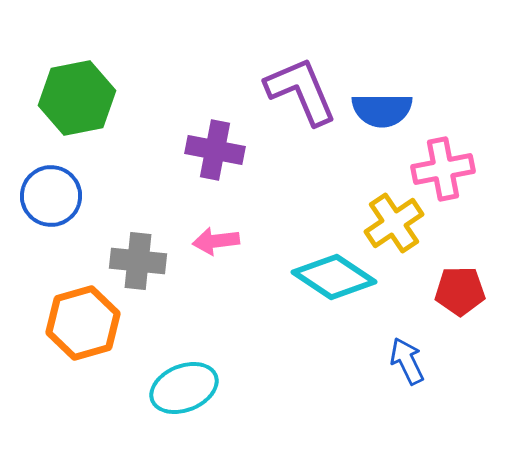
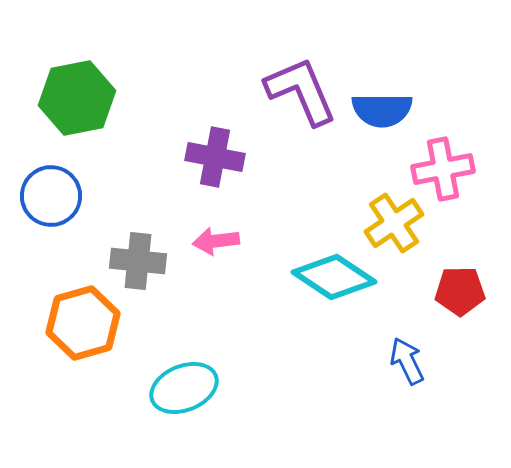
purple cross: moved 7 px down
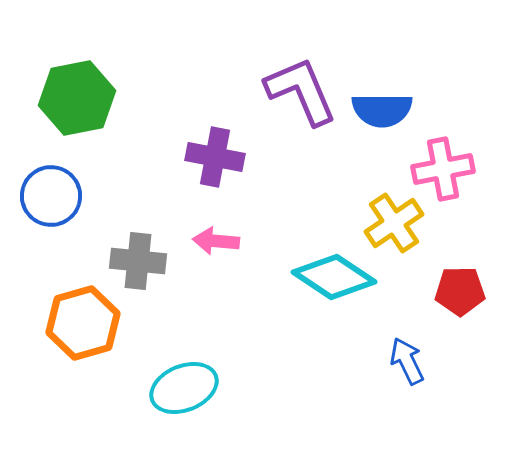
pink arrow: rotated 12 degrees clockwise
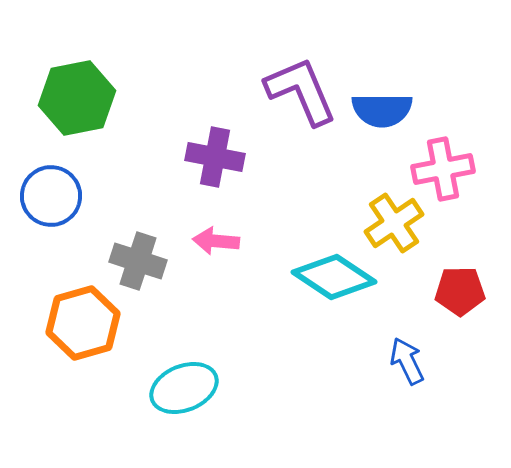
gray cross: rotated 12 degrees clockwise
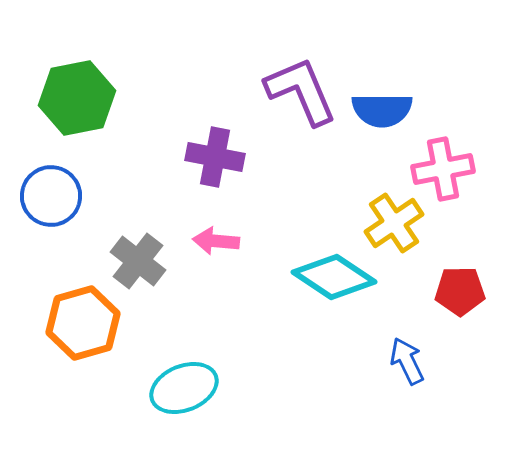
gray cross: rotated 20 degrees clockwise
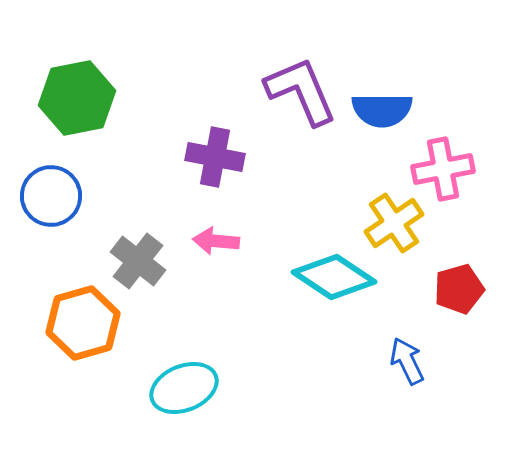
red pentagon: moved 1 px left, 2 px up; rotated 15 degrees counterclockwise
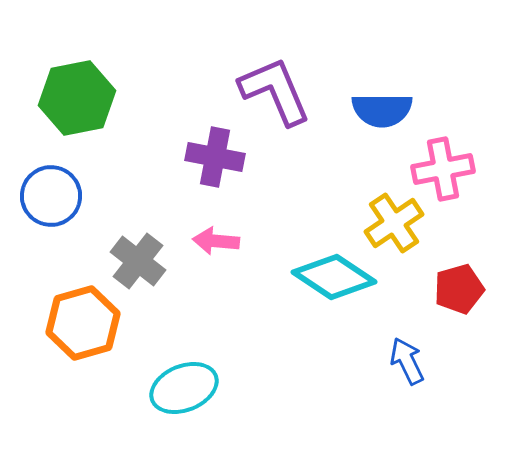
purple L-shape: moved 26 px left
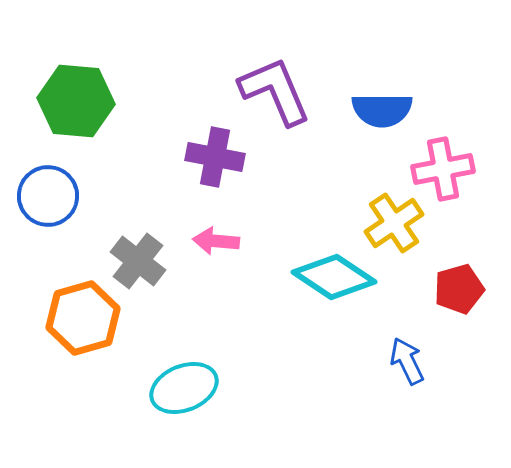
green hexagon: moved 1 px left, 3 px down; rotated 16 degrees clockwise
blue circle: moved 3 px left
orange hexagon: moved 5 px up
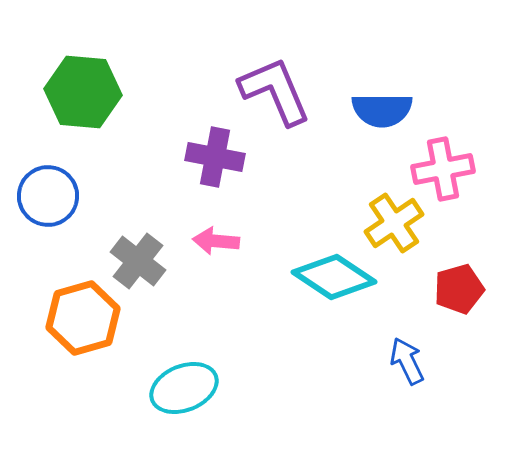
green hexagon: moved 7 px right, 9 px up
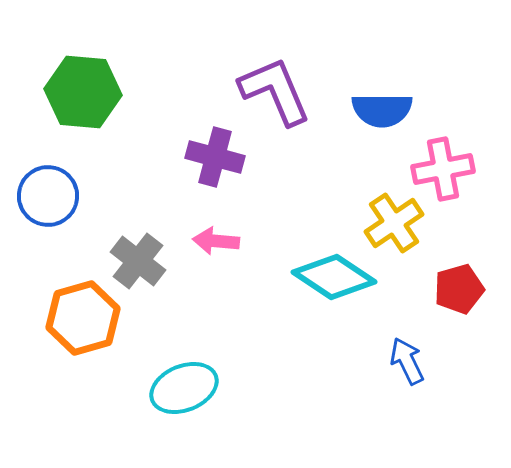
purple cross: rotated 4 degrees clockwise
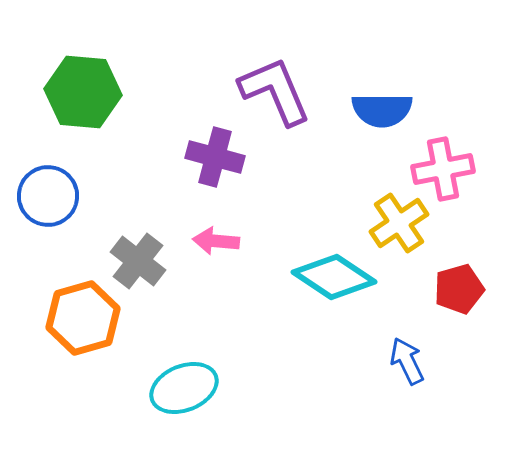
yellow cross: moved 5 px right
